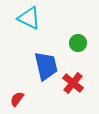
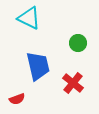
blue trapezoid: moved 8 px left
red semicircle: rotated 147 degrees counterclockwise
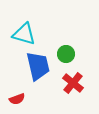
cyan triangle: moved 5 px left, 16 px down; rotated 10 degrees counterclockwise
green circle: moved 12 px left, 11 px down
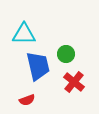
cyan triangle: rotated 15 degrees counterclockwise
red cross: moved 1 px right, 1 px up
red semicircle: moved 10 px right, 1 px down
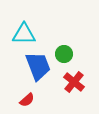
green circle: moved 2 px left
blue trapezoid: rotated 8 degrees counterclockwise
red semicircle: rotated 21 degrees counterclockwise
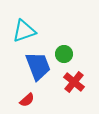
cyan triangle: moved 3 px up; rotated 20 degrees counterclockwise
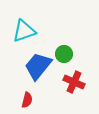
blue trapezoid: rotated 120 degrees counterclockwise
red cross: rotated 15 degrees counterclockwise
red semicircle: rotated 35 degrees counterclockwise
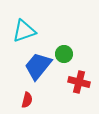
red cross: moved 5 px right; rotated 10 degrees counterclockwise
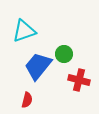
red cross: moved 2 px up
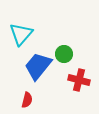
cyan triangle: moved 3 px left, 3 px down; rotated 30 degrees counterclockwise
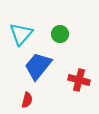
green circle: moved 4 px left, 20 px up
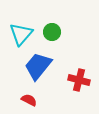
green circle: moved 8 px left, 2 px up
red semicircle: moved 2 px right; rotated 77 degrees counterclockwise
